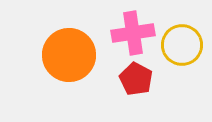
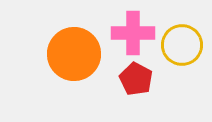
pink cross: rotated 9 degrees clockwise
orange circle: moved 5 px right, 1 px up
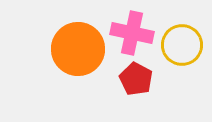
pink cross: moved 1 px left; rotated 12 degrees clockwise
orange circle: moved 4 px right, 5 px up
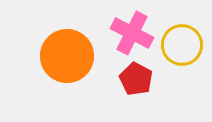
pink cross: rotated 15 degrees clockwise
orange circle: moved 11 px left, 7 px down
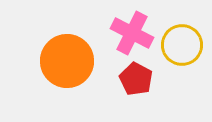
orange circle: moved 5 px down
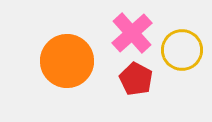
pink cross: rotated 21 degrees clockwise
yellow circle: moved 5 px down
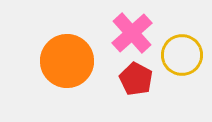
yellow circle: moved 5 px down
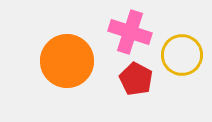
pink cross: moved 2 px left, 1 px up; rotated 30 degrees counterclockwise
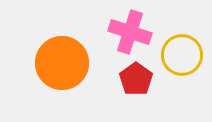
orange circle: moved 5 px left, 2 px down
red pentagon: rotated 8 degrees clockwise
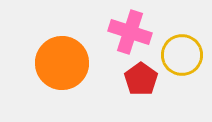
red pentagon: moved 5 px right
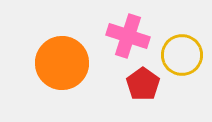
pink cross: moved 2 px left, 4 px down
red pentagon: moved 2 px right, 5 px down
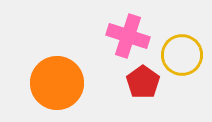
orange circle: moved 5 px left, 20 px down
red pentagon: moved 2 px up
